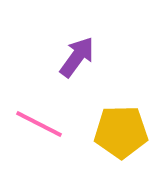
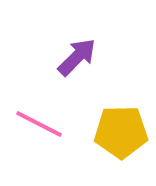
purple arrow: rotated 9 degrees clockwise
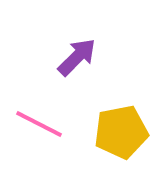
yellow pentagon: rotated 10 degrees counterclockwise
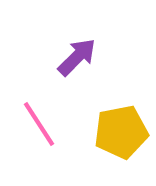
pink line: rotated 30 degrees clockwise
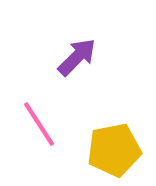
yellow pentagon: moved 7 px left, 18 px down
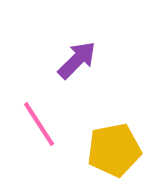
purple arrow: moved 3 px down
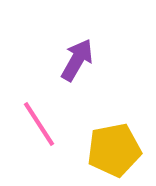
purple arrow: rotated 15 degrees counterclockwise
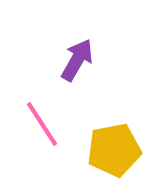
pink line: moved 3 px right
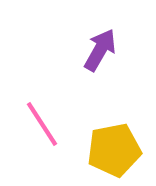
purple arrow: moved 23 px right, 10 px up
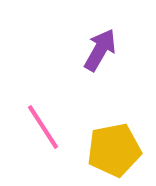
pink line: moved 1 px right, 3 px down
